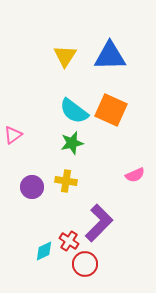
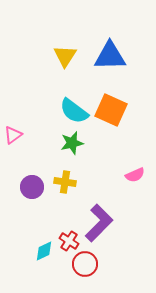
yellow cross: moved 1 px left, 1 px down
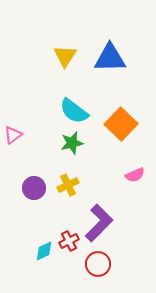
blue triangle: moved 2 px down
orange square: moved 10 px right, 14 px down; rotated 20 degrees clockwise
yellow cross: moved 3 px right, 3 px down; rotated 35 degrees counterclockwise
purple circle: moved 2 px right, 1 px down
red cross: rotated 30 degrees clockwise
red circle: moved 13 px right
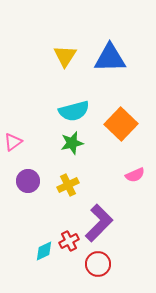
cyan semicircle: rotated 52 degrees counterclockwise
pink triangle: moved 7 px down
purple circle: moved 6 px left, 7 px up
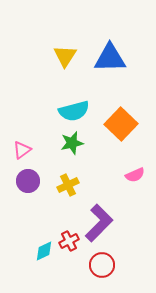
pink triangle: moved 9 px right, 8 px down
red circle: moved 4 px right, 1 px down
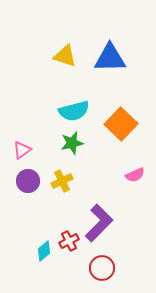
yellow triangle: rotated 45 degrees counterclockwise
yellow cross: moved 6 px left, 4 px up
cyan diamond: rotated 15 degrees counterclockwise
red circle: moved 3 px down
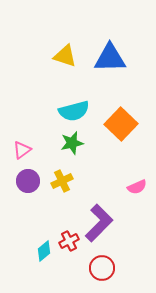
pink semicircle: moved 2 px right, 12 px down
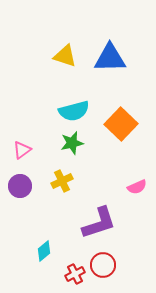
purple circle: moved 8 px left, 5 px down
purple L-shape: rotated 27 degrees clockwise
red cross: moved 6 px right, 33 px down
red circle: moved 1 px right, 3 px up
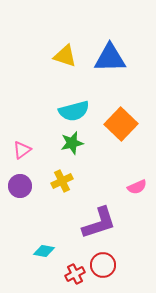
cyan diamond: rotated 50 degrees clockwise
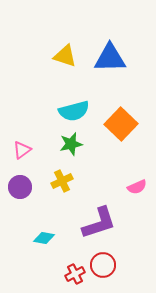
green star: moved 1 px left, 1 px down
purple circle: moved 1 px down
cyan diamond: moved 13 px up
